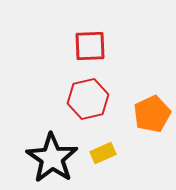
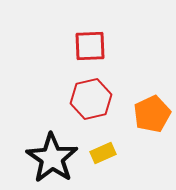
red hexagon: moved 3 px right
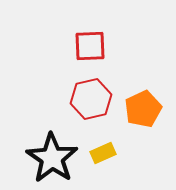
orange pentagon: moved 9 px left, 5 px up
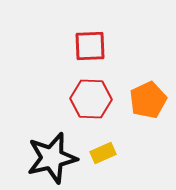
red hexagon: rotated 15 degrees clockwise
orange pentagon: moved 5 px right, 9 px up
black star: rotated 24 degrees clockwise
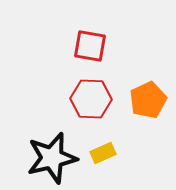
red square: rotated 12 degrees clockwise
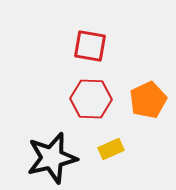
yellow rectangle: moved 8 px right, 4 px up
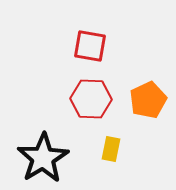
yellow rectangle: rotated 55 degrees counterclockwise
black star: moved 9 px left; rotated 18 degrees counterclockwise
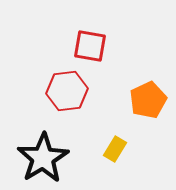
red hexagon: moved 24 px left, 8 px up; rotated 9 degrees counterclockwise
yellow rectangle: moved 4 px right; rotated 20 degrees clockwise
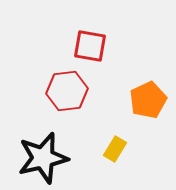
black star: rotated 18 degrees clockwise
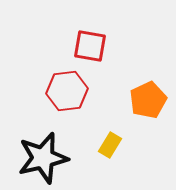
yellow rectangle: moved 5 px left, 4 px up
